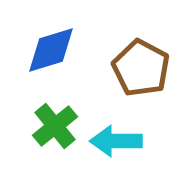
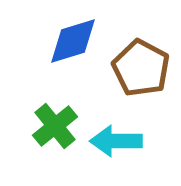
blue diamond: moved 22 px right, 9 px up
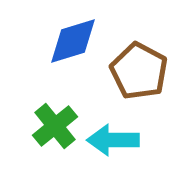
brown pentagon: moved 2 px left, 3 px down
cyan arrow: moved 3 px left, 1 px up
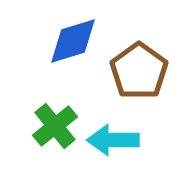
brown pentagon: rotated 8 degrees clockwise
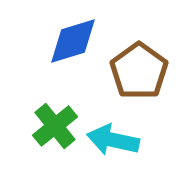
cyan arrow: rotated 12 degrees clockwise
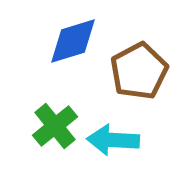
brown pentagon: rotated 8 degrees clockwise
cyan arrow: rotated 9 degrees counterclockwise
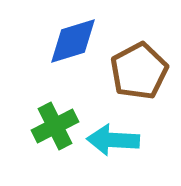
green cross: rotated 12 degrees clockwise
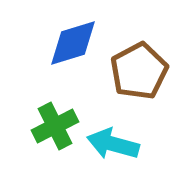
blue diamond: moved 2 px down
cyan arrow: moved 4 px down; rotated 12 degrees clockwise
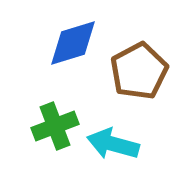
green cross: rotated 6 degrees clockwise
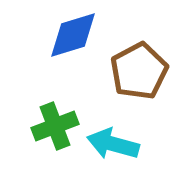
blue diamond: moved 8 px up
